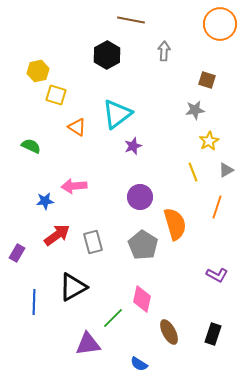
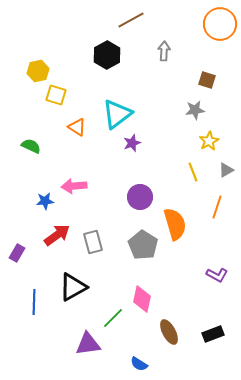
brown line: rotated 40 degrees counterclockwise
purple star: moved 1 px left, 3 px up
black rectangle: rotated 50 degrees clockwise
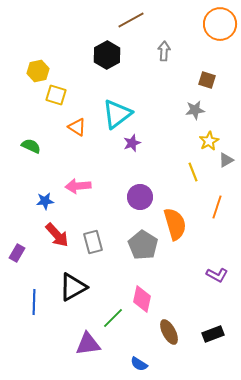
gray triangle: moved 10 px up
pink arrow: moved 4 px right
red arrow: rotated 84 degrees clockwise
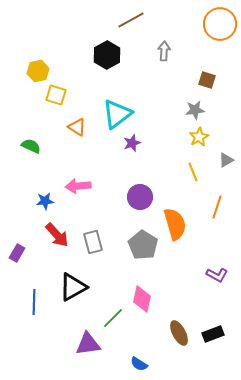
yellow star: moved 10 px left, 4 px up
brown ellipse: moved 10 px right, 1 px down
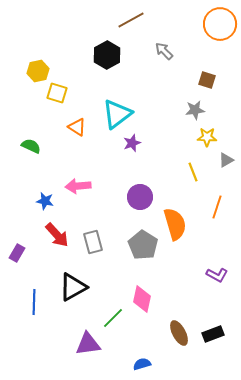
gray arrow: rotated 48 degrees counterclockwise
yellow square: moved 1 px right, 2 px up
yellow star: moved 8 px right; rotated 30 degrees clockwise
blue star: rotated 18 degrees clockwise
blue semicircle: moved 3 px right; rotated 132 degrees clockwise
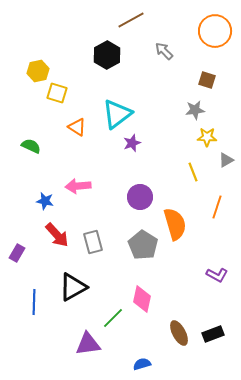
orange circle: moved 5 px left, 7 px down
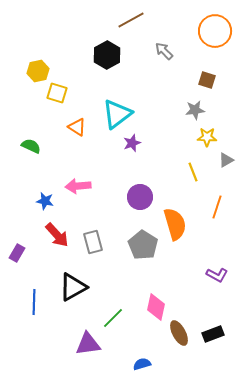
pink diamond: moved 14 px right, 8 px down
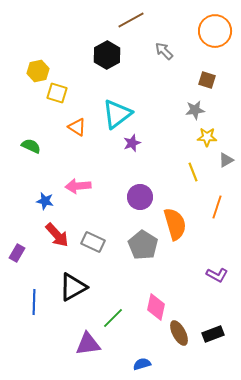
gray rectangle: rotated 50 degrees counterclockwise
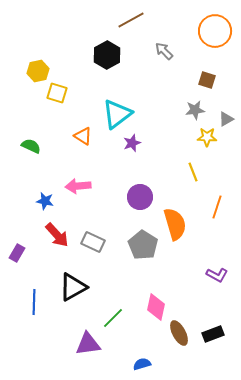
orange triangle: moved 6 px right, 9 px down
gray triangle: moved 41 px up
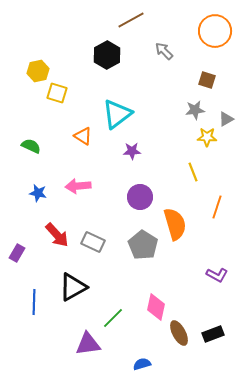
purple star: moved 8 px down; rotated 18 degrees clockwise
blue star: moved 7 px left, 8 px up
